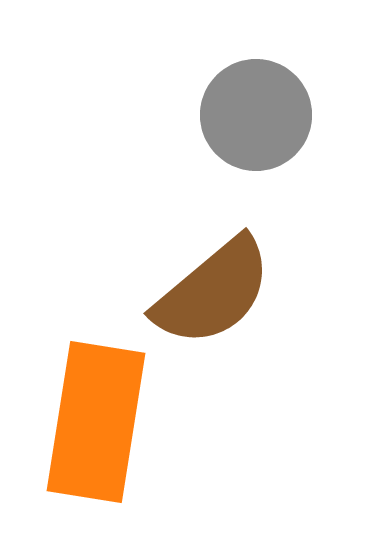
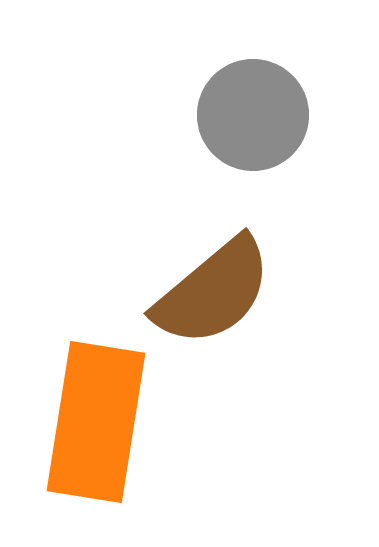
gray circle: moved 3 px left
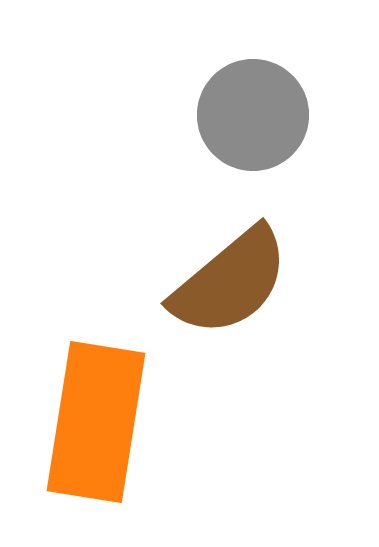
brown semicircle: moved 17 px right, 10 px up
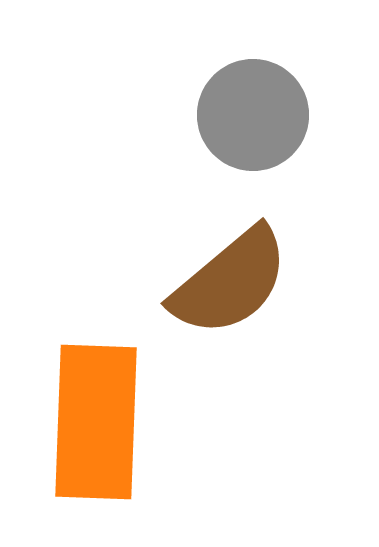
orange rectangle: rotated 7 degrees counterclockwise
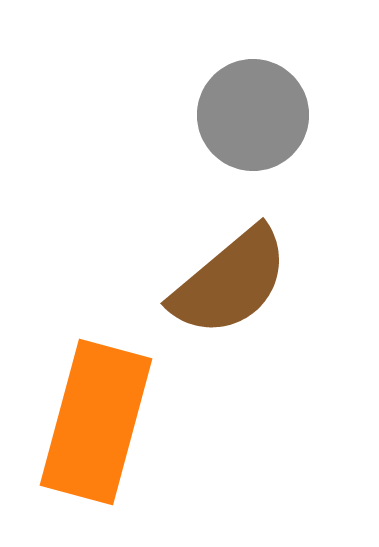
orange rectangle: rotated 13 degrees clockwise
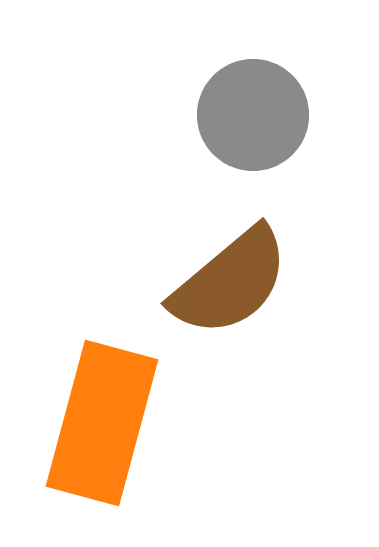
orange rectangle: moved 6 px right, 1 px down
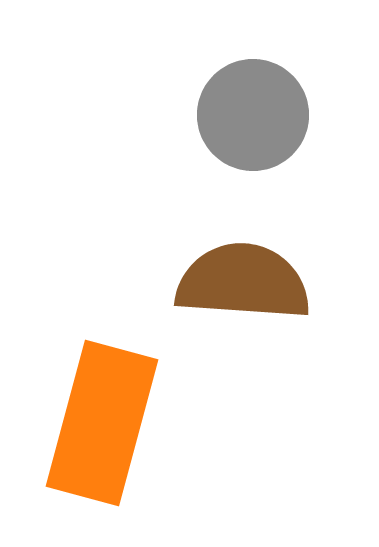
brown semicircle: moved 13 px right; rotated 136 degrees counterclockwise
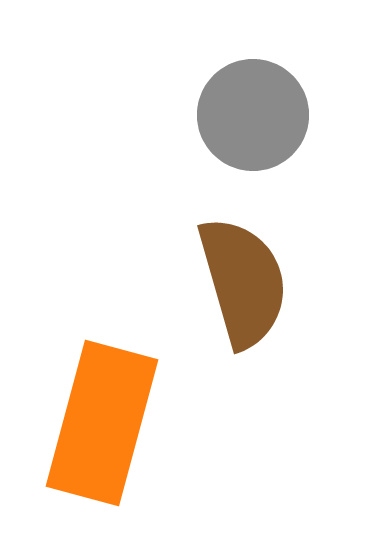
brown semicircle: rotated 70 degrees clockwise
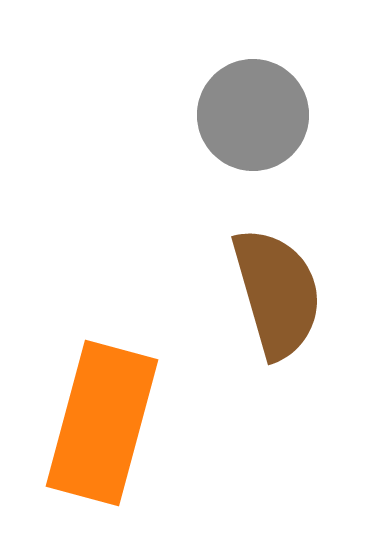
brown semicircle: moved 34 px right, 11 px down
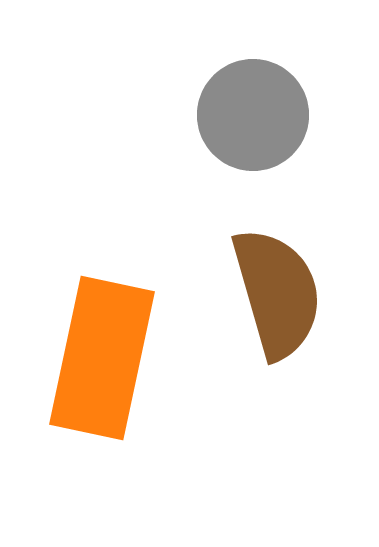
orange rectangle: moved 65 px up; rotated 3 degrees counterclockwise
